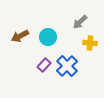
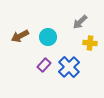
blue cross: moved 2 px right, 1 px down
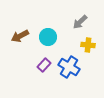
yellow cross: moved 2 px left, 2 px down
blue cross: rotated 15 degrees counterclockwise
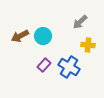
cyan circle: moved 5 px left, 1 px up
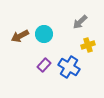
cyan circle: moved 1 px right, 2 px up
yellow cross: rotated 24 degrees counterclockwise
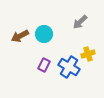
yellow cross: moved 9 px down
purple rectangle: rotated 16 degrees counterclockwise
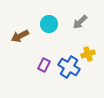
cyan circle: moved 5 px right, 10 px up
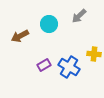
gray arrow: moved 1 px left, 6 px up
yellow cross: moved 6 px right; rotated 24 degrees clockwise
purple rectangle: rotated 32 degrees clockwise
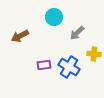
gray arrow: moved 2 px left, 17 px down
cyan circle: moved 5 px right, 7 px up
purple rectangle: rotated 24 degrees clockwise
